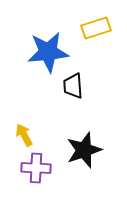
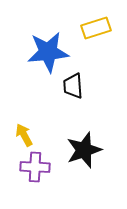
purple cross: moved 1 px left, 1 px up
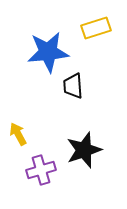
yellow arrow: moved 6 px left, 1 px up
purple cross: moved 6 px right, 3 px down; rotated 20 degrees counterclockwise
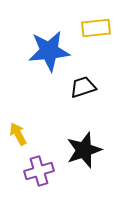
yellow rectangle: rotated 12 degrees clockwise
blue star: moved 1 px right, 1 px up
black trapezoid: moved 10 px right, 1 px down; rotated 76 degrees clockwise
purple cross: moved 2 px left, 1 px down
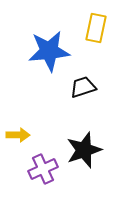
yellow rectangle: rotated 72 degrees counterclockwise
yellow arrow: moved 1 px down; rotated 120 degrees clockwise
purple cross: moved 4 px right, 2 px up; rotated 8 degrees counterclockwise
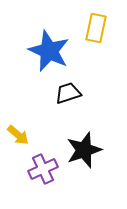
blue star: rotated 30 degrees clockwise
black trapezoid: moved 15 px left, 6 px down
yellow arrow: rotated 40 degrees clockwise
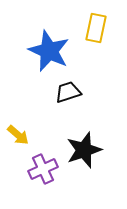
black trapezoid: moved 1 px up
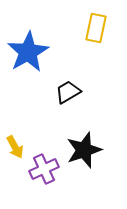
blue star: moved 21 px left, 1 px down; rotated 18 degrees clockwise
black trapezoid: rotated 12 degrees counterclockwise
yellow arrow: moved 3 px left, 12 px down; rotated 20 degrees clockwise
purple cross: moved 1 px right
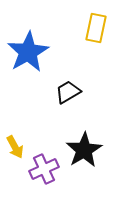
black star: rotated 12 degrees counterclockwise
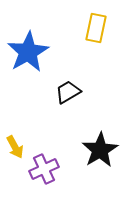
black star: moved 16 px right
